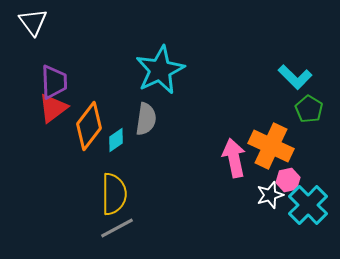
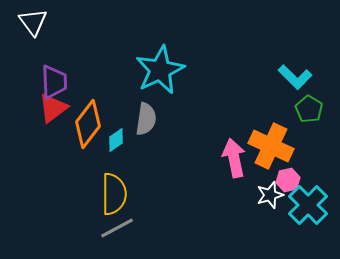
orange diamond: moved 1 px left, 2 px up
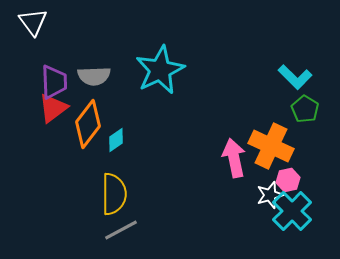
green pentagon: moved 4 px left
gray semicircle: moved 52 px left, 43 px up; rotated 80 degrees clockwise
cyan cross: moved 16 px left, 6 px down
gray line: moved 4 px right, 2 px down
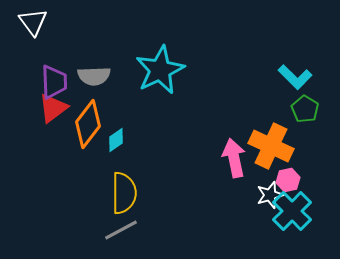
yellow semicircle: moved 10 px right, 1 px up
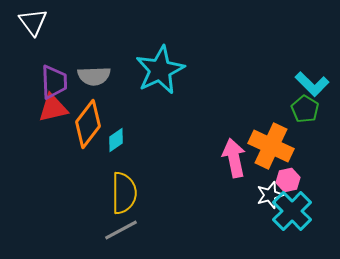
cyan L-shape: moved 17 px right, 7 px down
red triangle: rotated 24 degrees clockwise
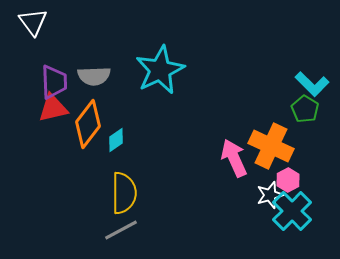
pink arrow: rotated 12 degrees counterclockwise
pink hexagon: rotated 15 degrees counterclockwise
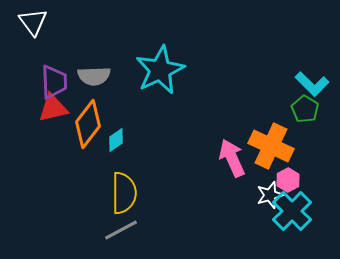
pink arrow: moved 2 px left
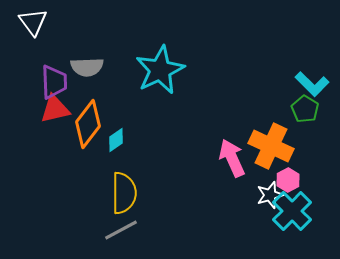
gray semicircle: moved 7 px left, 9 px up
red triangle: moved 2 px right, 1 px down
